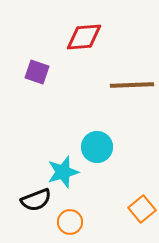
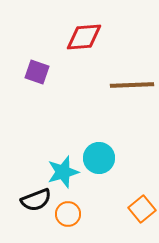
cyan circle: moved 2 px right, 11 px down
orange circle: moved 2 px left, 8 px up
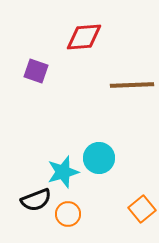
purple square: moved 1 px left, 1 px up
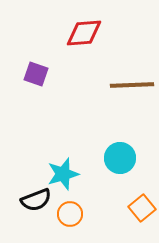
red diamond: moved 4 px up
purple square: moved 3 px down
cyan circle: moved 21 px right
cyan star: moved 2 px down
orange square: moved 1 px up
orange circle: moved 2 px right
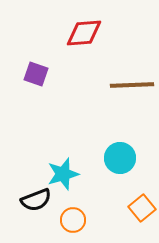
orange circle: moved 3 px right, 6 px down
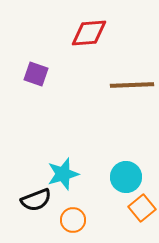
red diamond: moved 5 px right
cyan circle: moved 6 px right, 19 px down
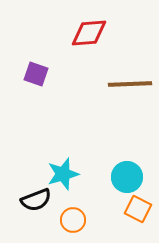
brown line: moved 2 px left, 1 px up
cyan circle: moved 1 px right
orange square: moved 4 px left, 1 px down; rotated 24 degrees counterclockwise
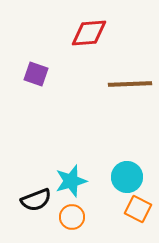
cyan star: moved 8 px right, 7 px down
orange circle: moved 1 px left, 3 px up
